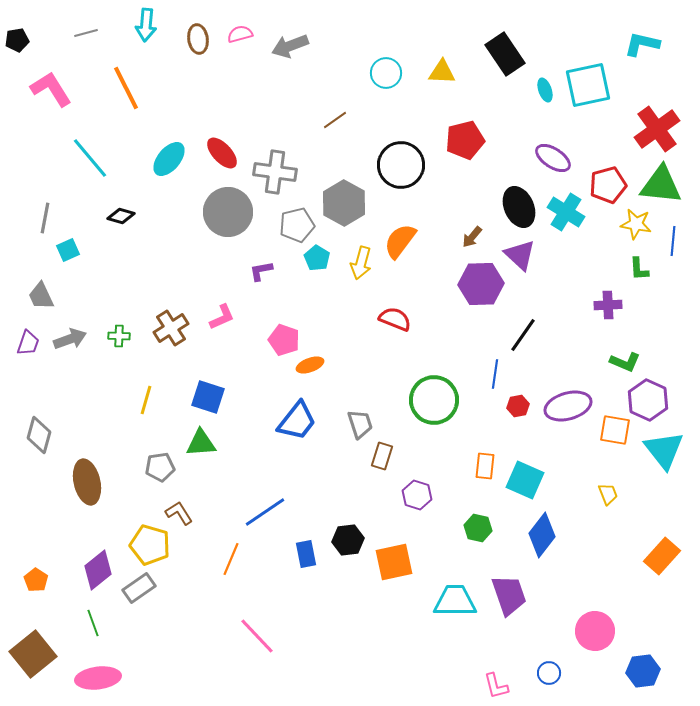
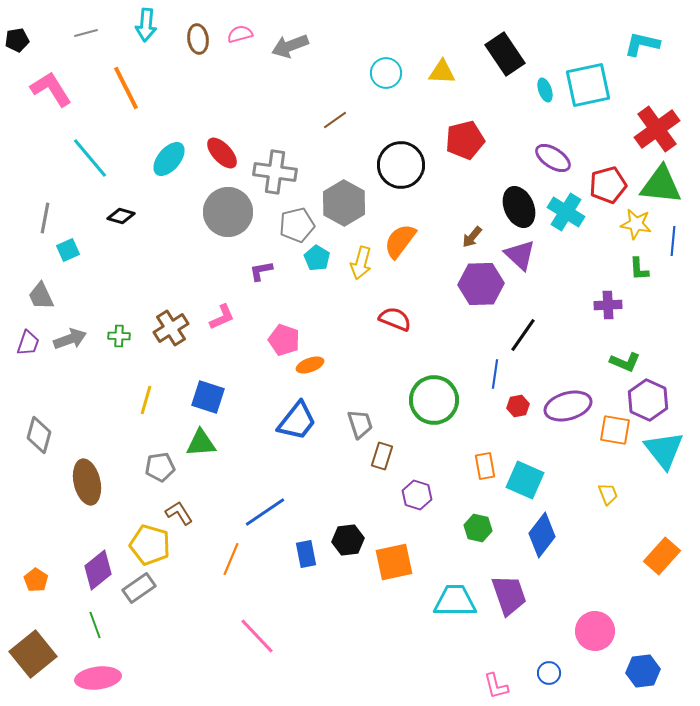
orange rectangle at (485, 466): rotated 16 degrees counterclockwise
green line at (93, 623): moved 2 px right, 2 px down
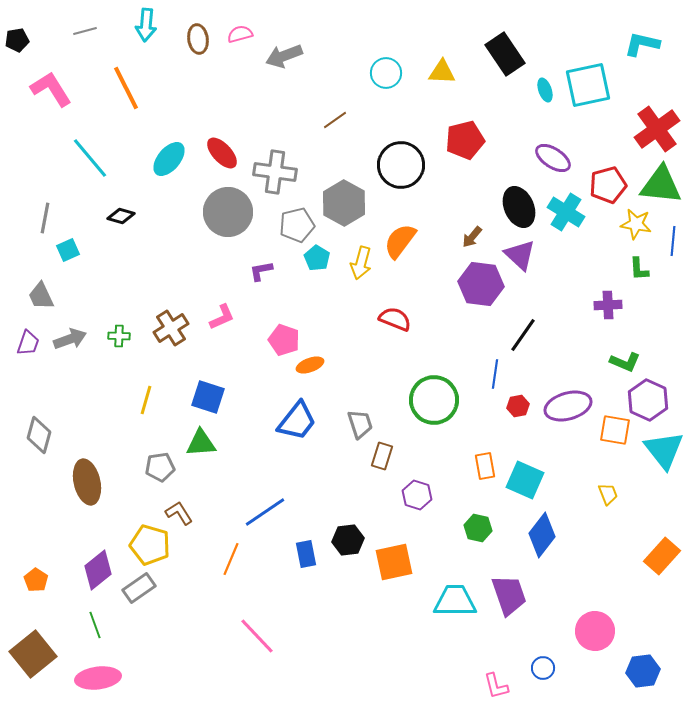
gray line at (86, 33): moved 1 px left, 2 px up
gray arrow at (290, 46): moved 6 px left, 10 px down
purple hexagon at (481, 284): rotated 9 degrees clockwise
blue circle at (549, 673): moved 6 px left, 5 px up
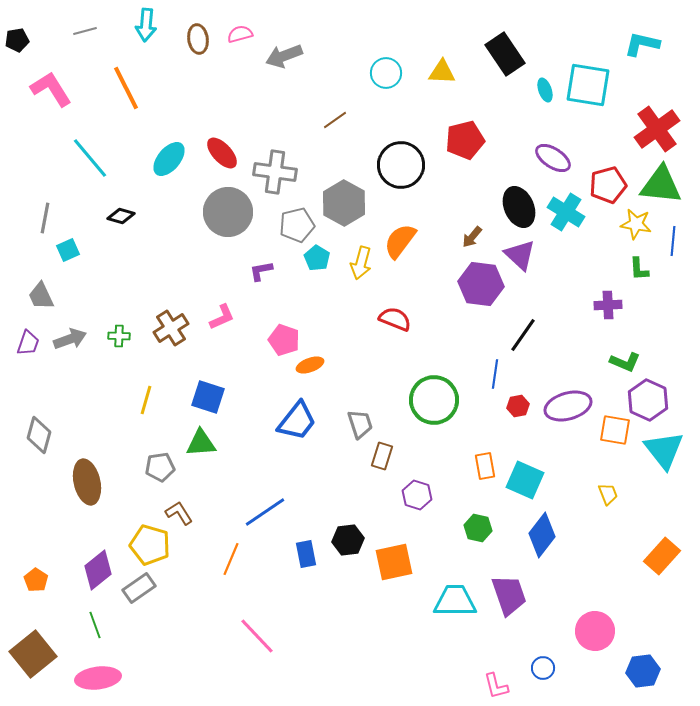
cyan square at (588, 85): rotated 21 degrees clockwise
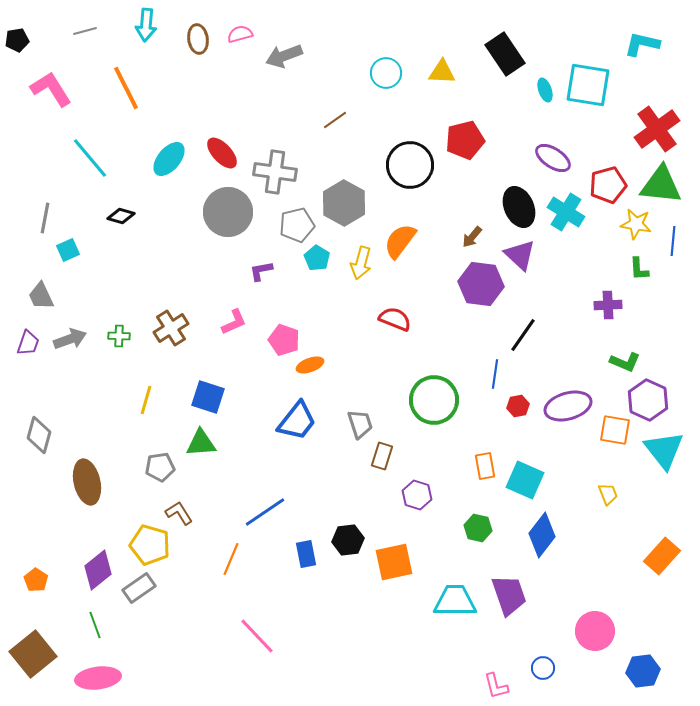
black circle at (401, 165): moved 9 px right
pink L-shape at (222, 317): moved 12 px right, 5 px down
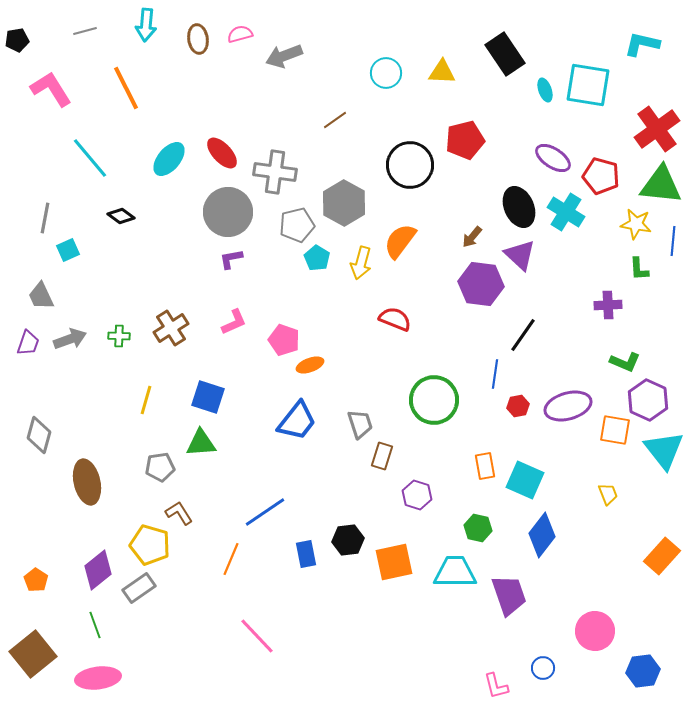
red pentagon at (608, 185): moved 7 px left, 9 px up; rotated 30 degrees clockwise
black diamond at (121, 216): rotated 20 degrees clockwise
purple L-shape at (261, 271): moved 30 px left, 12 px up
cyan trapezoid at (455, 601): moved 29 px up
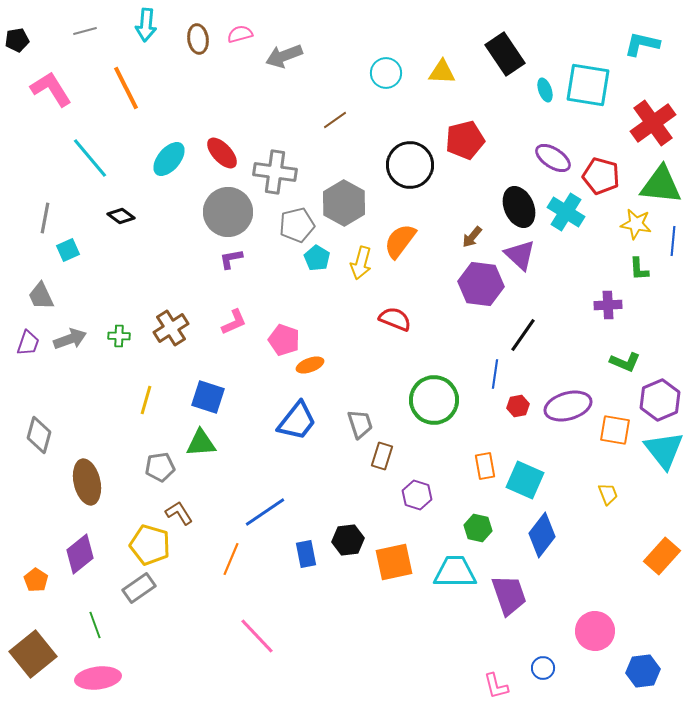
red cross at (657, 129): moved 4 px left, 6 px up
purple hexagon at (648, 400): moved 12 px right; rotated 12 degrees clockwise
purple diamond at (98, 570): moved 18 px left, 16 px up
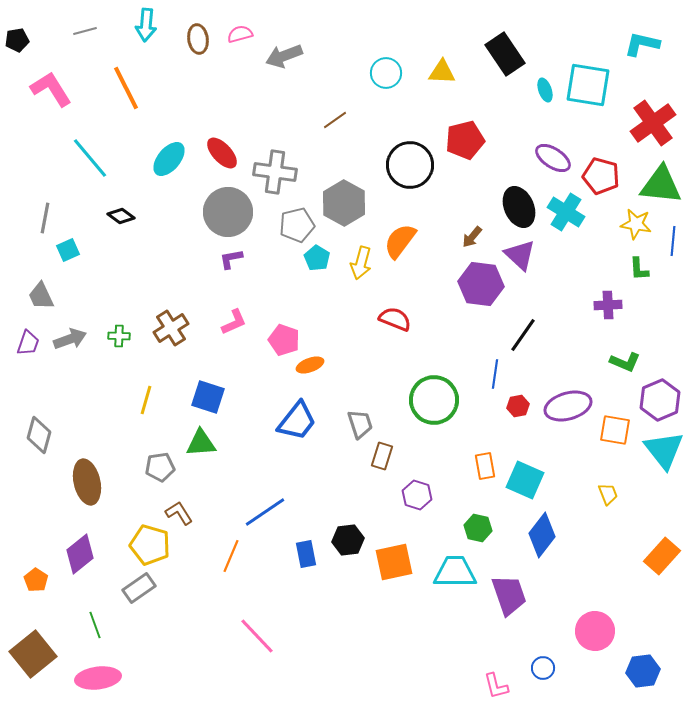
orange line at (231, 559): moved 3 px up
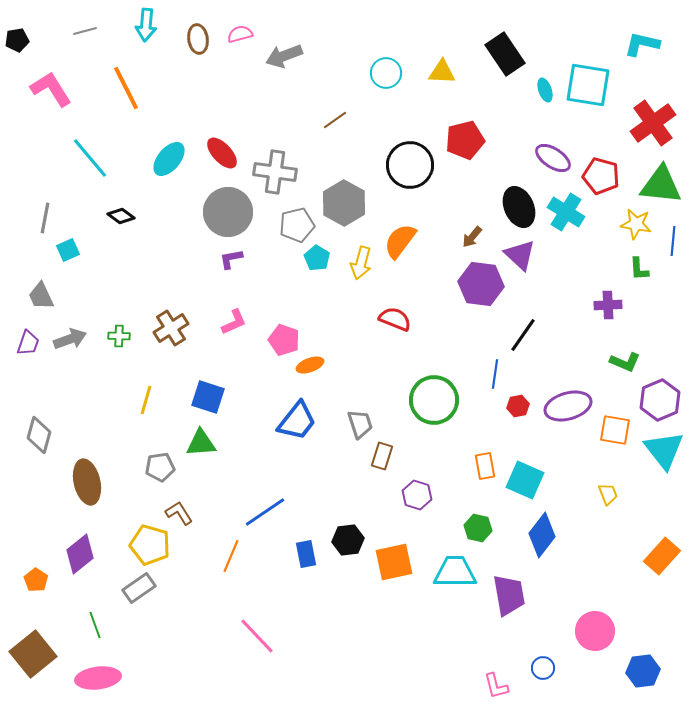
purple trapezoid at (509, 595): rotated 9 degrees clockwise
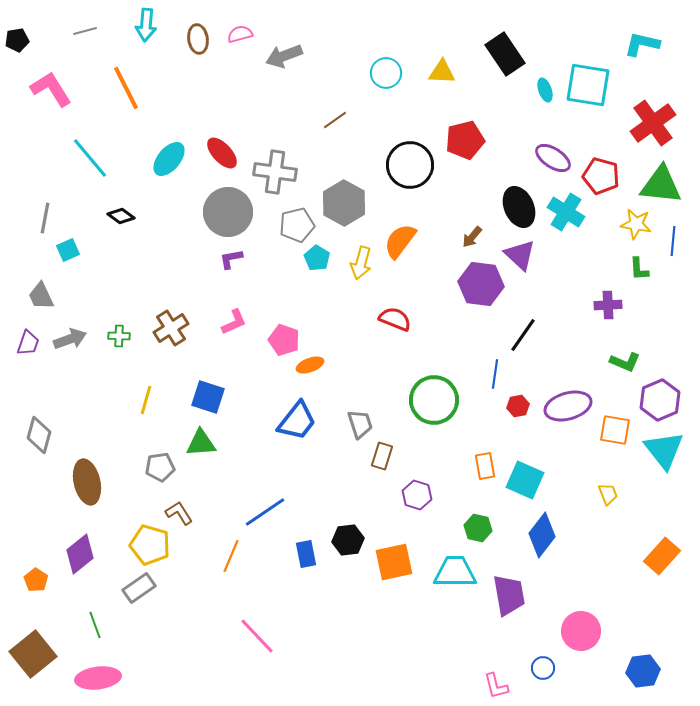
pink circle at (595, 631): moved 14 px left
